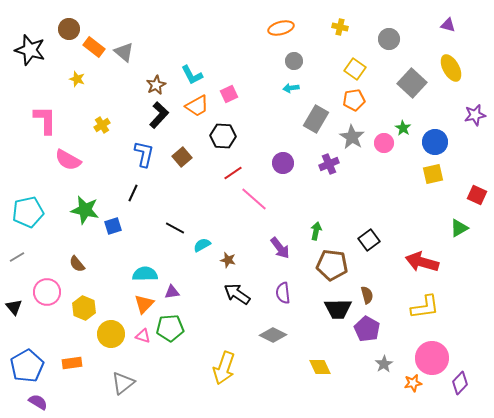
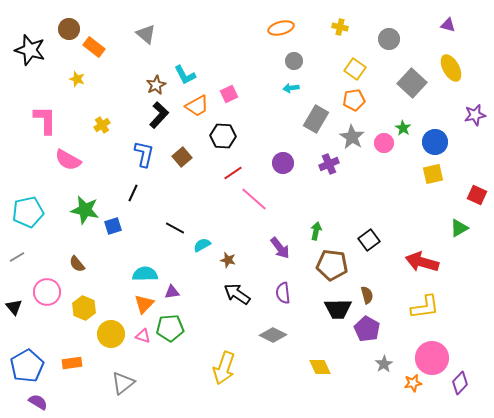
gray triangle at (124, 52): moved 22 px right, 18 px up
cyan L-shape at (192, 75): moved 7 px left
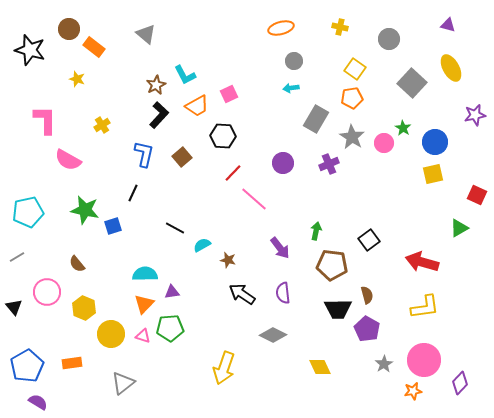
orange pentagon at (354, 100): moved 2 px left, 2 px up
red line at (233, 173): rotated 12 degrees counterclockwise
black arrow at (237, 294): moved 5 px right
pink circle at (432, 358): moved 8 px left, 2 px down
orange star at (413, 383): moved 8 px down
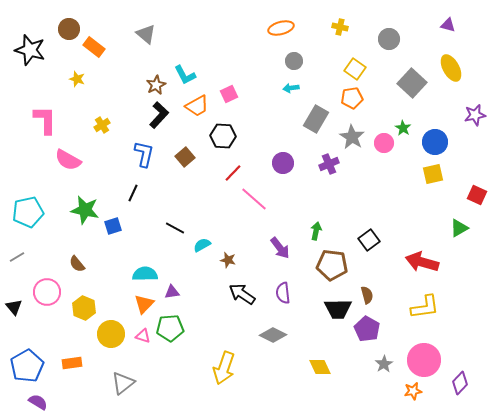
brown square at (182, 157): moved 3 px right
